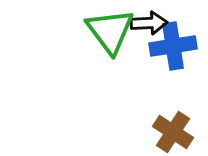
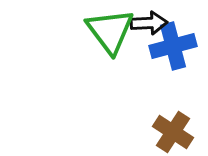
blue cross: rotated 6 degrees counterclockwise
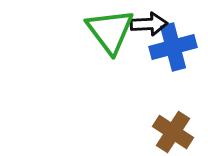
black arrow: moved 1 px down
blue cross: moved 1 px down
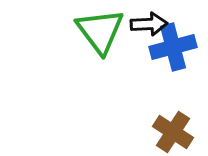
green triangle: moved 10 px left
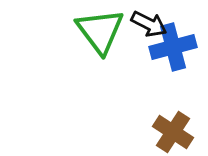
black arrow: rotated 30 degrees clockwise
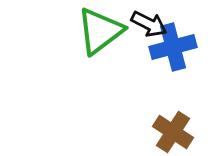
green triangle: rotated 30 degrees clockwise
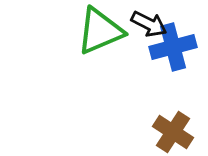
green triangle: rotated 14 degrees clockwise
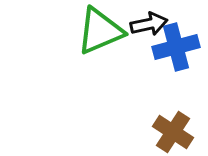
black arrow: rotated 39 degrees counterclockwise
blue cross: moved 3 px right
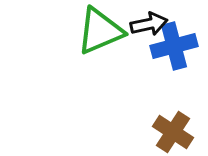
blue cross: moved 2 px left, 1 px up
